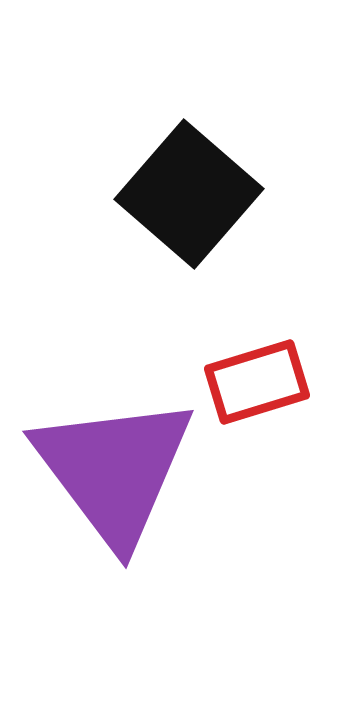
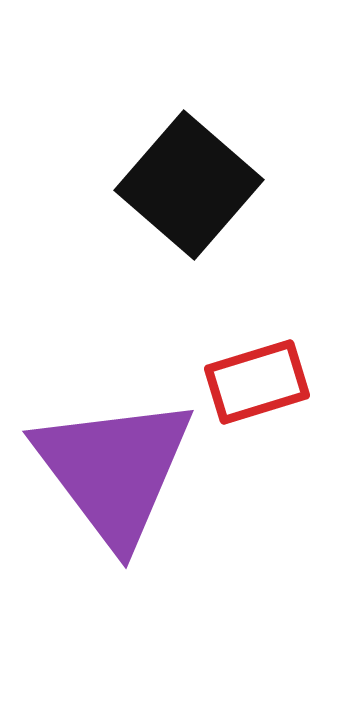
black square: moved 9 px up
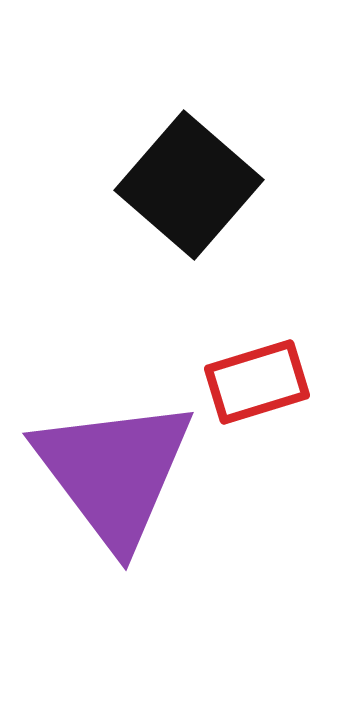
purple triangle: moved 2 px down
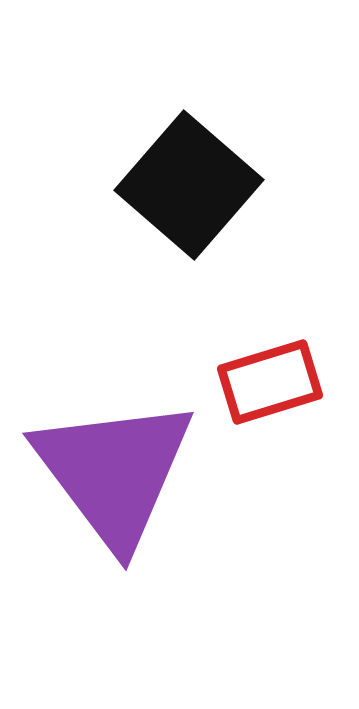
red rectangle: moved 13 px right
